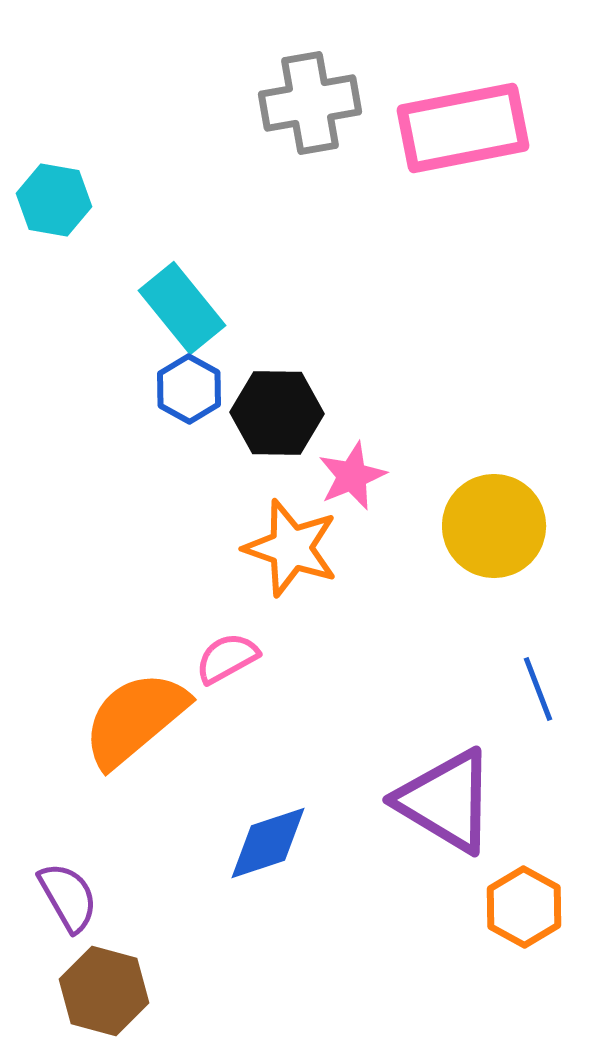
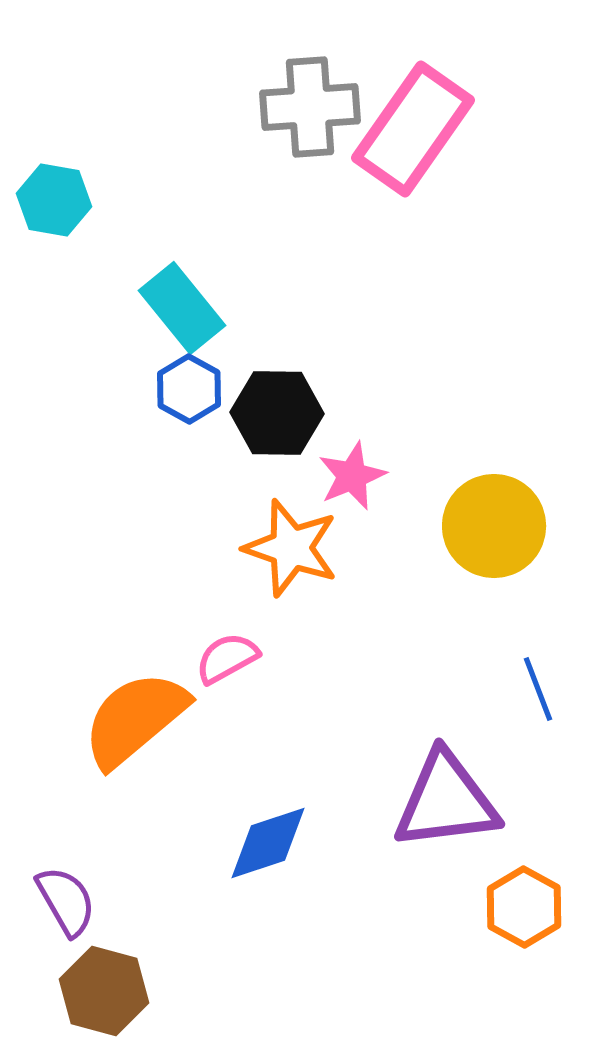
gray cross: moved 4 px down; rotated 6 degrees clockwise
pink rectangle: moved 50 px left, 1 px down; rotated 44 degrees counterclockwise
purple triangle: rotated 38 degrees counterclockwise
purple semicircle: moved 2 px left, 4 px down
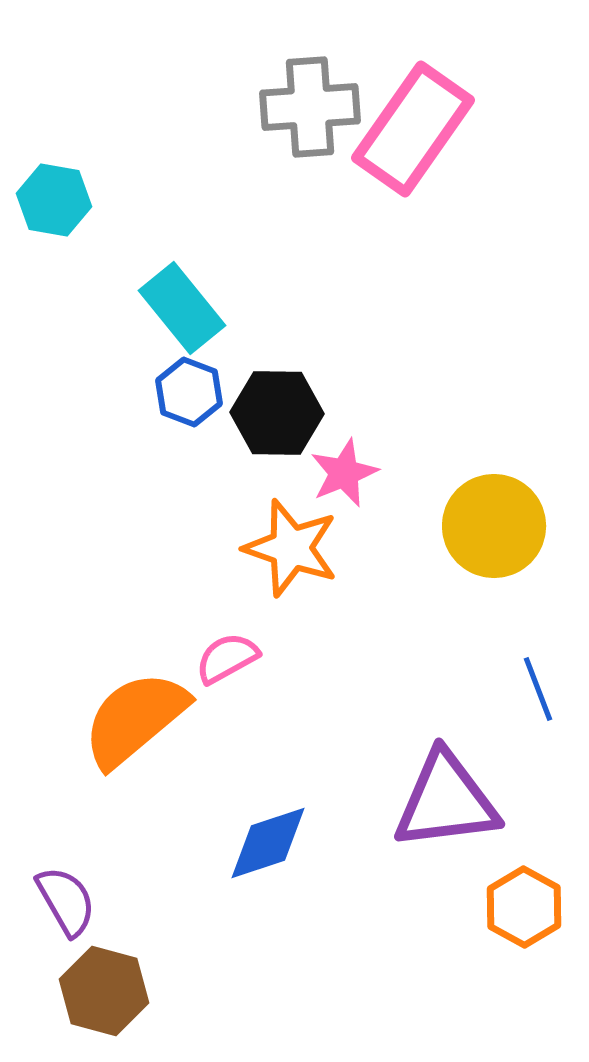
blue hexagon: moved 3 px down; rotated 8 degrees counterclockwise
pink star: moved 8 px left, 3 px up
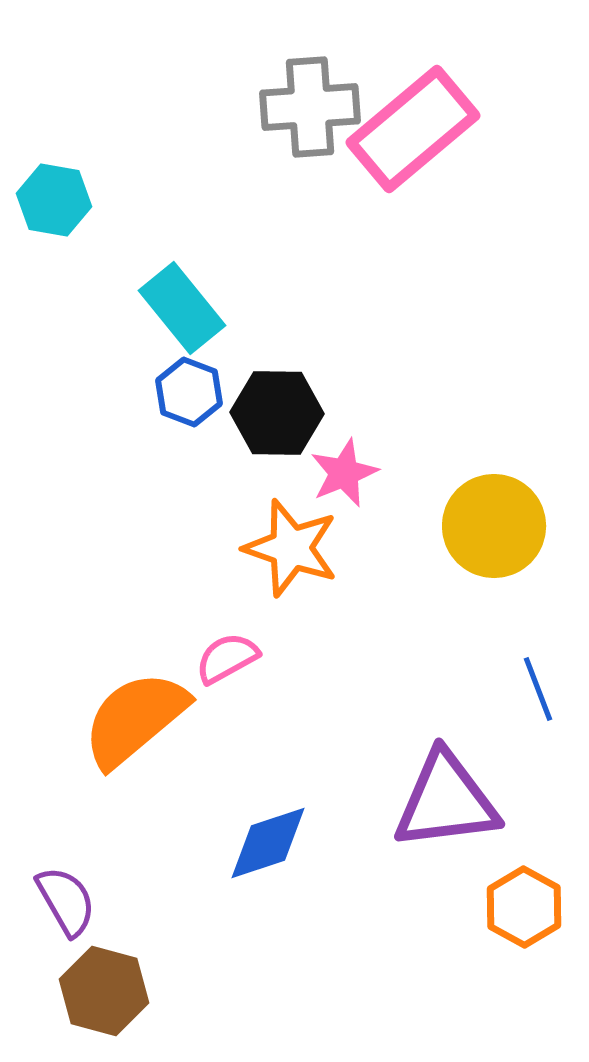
pink rectangle: rotated 15 degrees clockwise
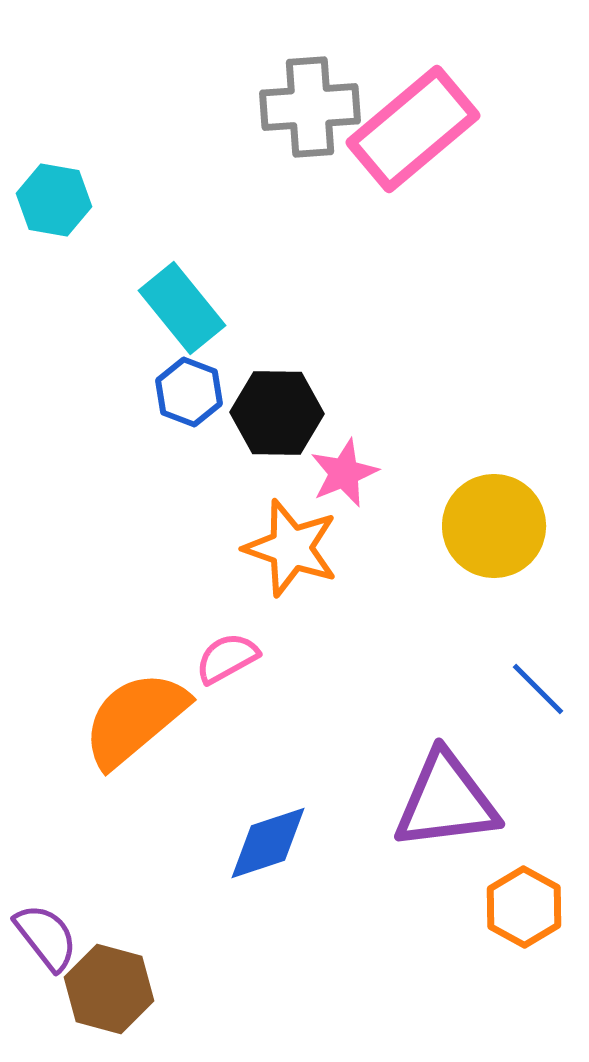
blue line: rotated 24 degrees counterclockwise
purple semicircle: moved 20 px left, 36 px down; rotated 8 degrees counterclockwise
brown hexagon: moved 5 px right, 2 px up
